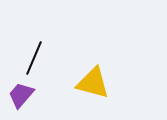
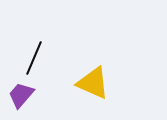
yellow triangle: rotated 9 degrees clockwise
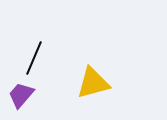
yellow triangle: rotated 39 degrees counterclockwise
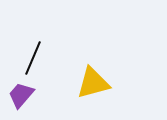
black line: moved 1 px left
